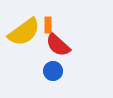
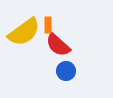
blue circle: moved 13 px right
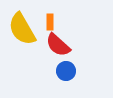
orange rectangle: moved 2 px right, 3 px up
yellow semicircle: moved 2 px left, 3 px up; rotated 96 degrees clockwise
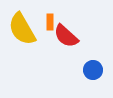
red semicircle: moved 8 px right, 9 px up
blue circle: moved 27 px right, 1 px up
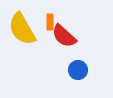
red semicircle: moved 2 px left
blue circle: moved 15 px left
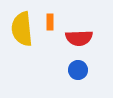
yellow semicircle: rotated 24 degrees clockwise
red semicircle: moved 15 px right, 2 px down; rotated 44 degrees counterclockwise
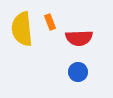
orange rectangle: rotated 21 degrees counterclockwise
blue circle: moved 2 px down
